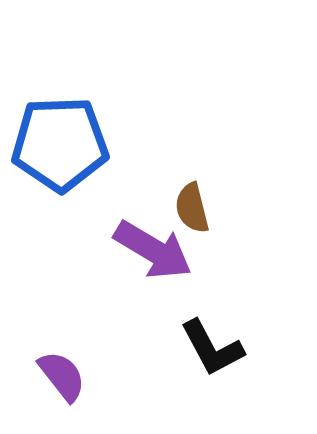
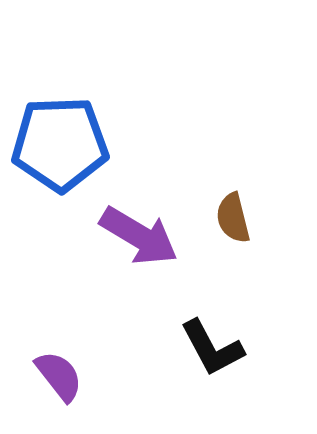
brown semicircle: moved 41 px right, 10 px down
purple arrow: moved 14 px left, 14 px up
purple semicircle: moved 3 px left
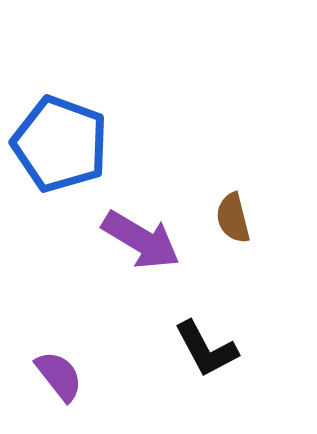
blue pentagon: rotated 22 degrees clockwise
purple arrow: moved 2 px right, 4 px down
black L-shape: moved 6 px left, 1 px down
